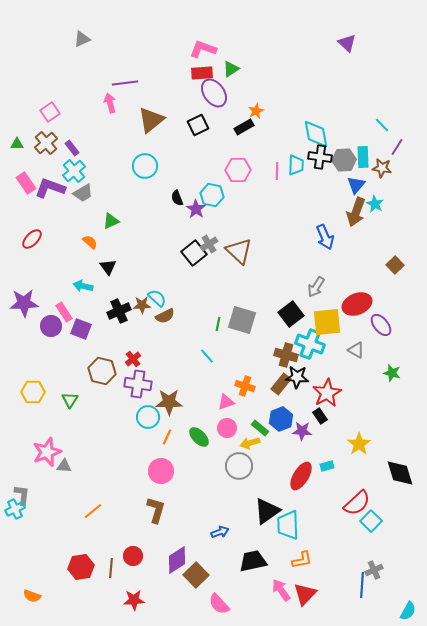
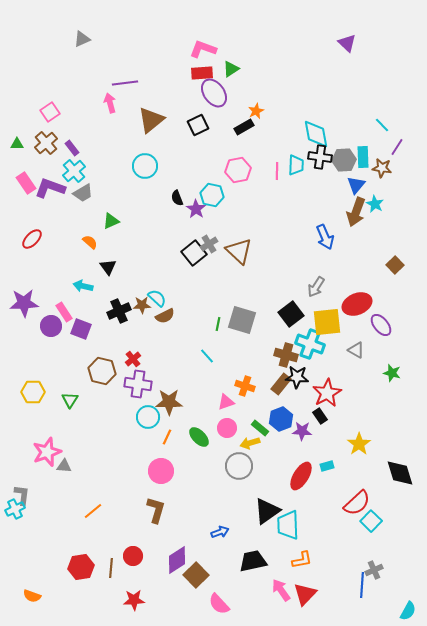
pink hexagon at (238, 170): rotated 10 degrees counterclockwise
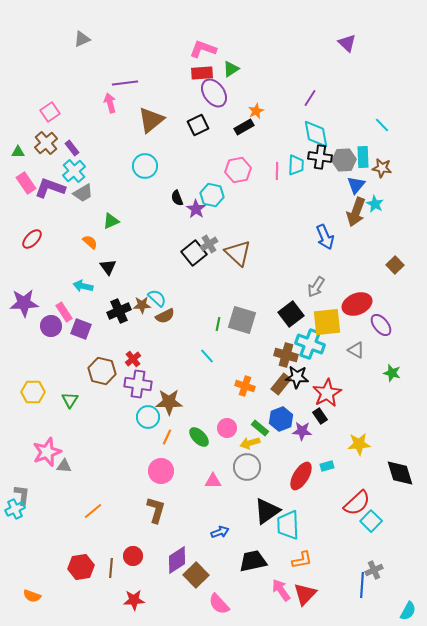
green triangle at (17, 144): moved 1 px right, 8 px down
purple line at (397, 147): moved 87 px left, 49 px up
brown triangle at (239, 251): moved 1 px left, 2 px down
pink triangle at (226, 402): moved 13 px left, 79 px down; rotated 18 degrees clockwise
yellow star at (359, 444): rotated 30 degrees clockwise
gray circle at (239, 466): moved 8 px right, 1 px down
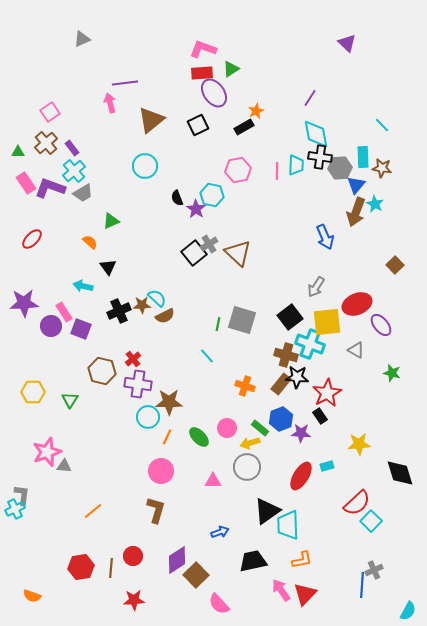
gray hexagon at (344, 160): moved 4 px left, 8 px down
black square at (291, 314): moved 1 px left, 3 px down
purple star at (302, 431): moved 1 px left, 2 px down
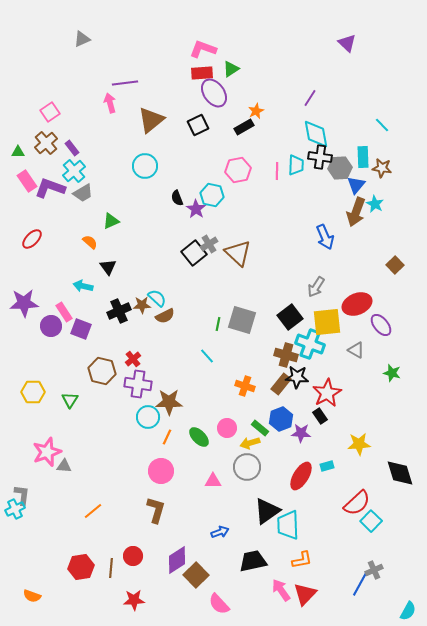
pink rectangle at (26, 183): moved 1 px right, 2 px up
blue line at (362, 585): moved 2 px left, 1 px up; rotated 25 degrees clockwise
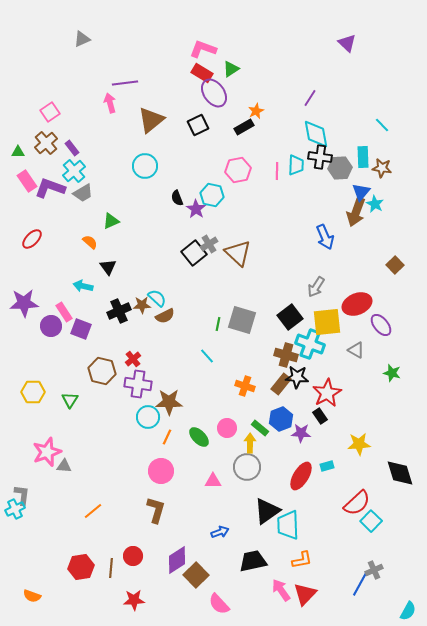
red rectangle at (202, 73): rotated 35 degrees clockwise
blue triangle at (356, 185): moved 5 px right, 7 px down
yellow arrow at (250, 443): rotated 108 degrees clockwise
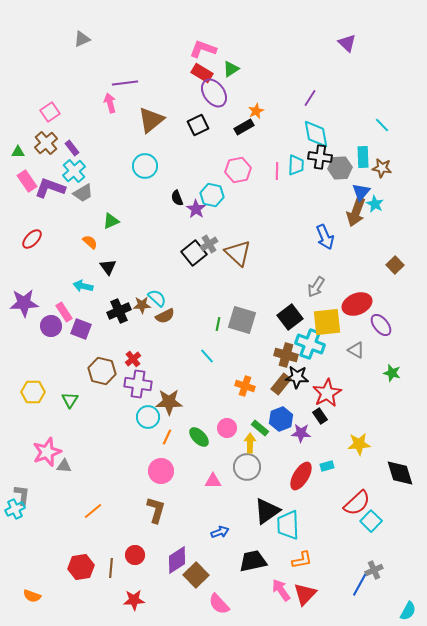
red circle at (133, 556): moved 2 px right, 1 px up
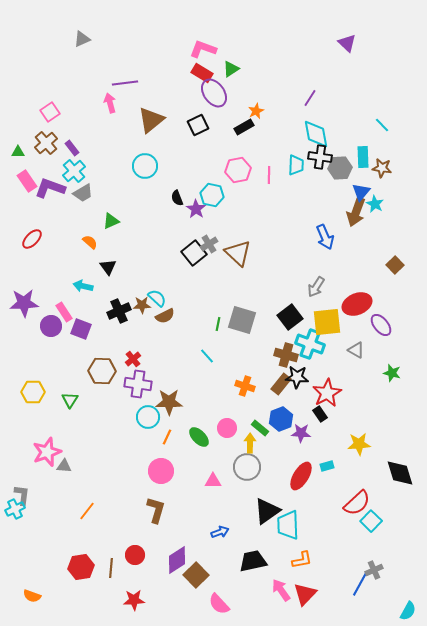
pink line at (277, 171): moved 8 px left, 4 px down
brown hexagon at (102, 371): rotated 12 degrees counterclockwise
black rectangle at (320, 416): moved 2 px up
orange line at (93, 511): moved 6 px left; rotated 12 degrees counterclockwise
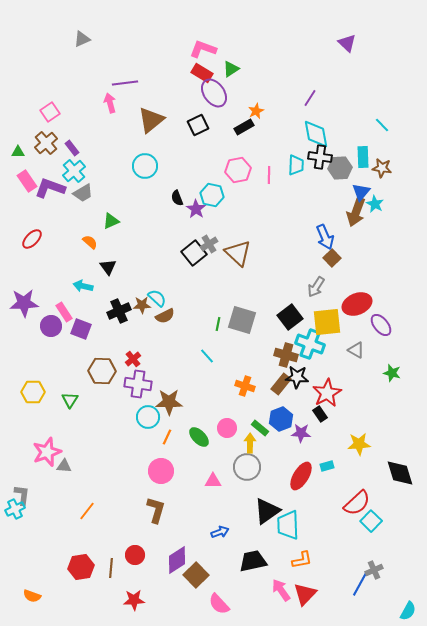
brown square at (395, 265): moved 63 px left, 7 px up
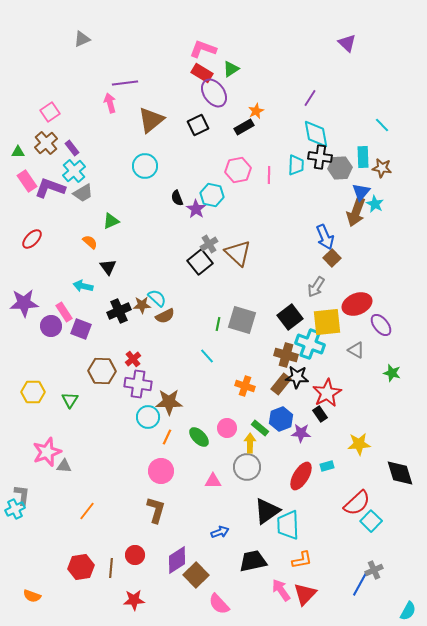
black square at (194, 253): moved 6 px right, 9 px down
